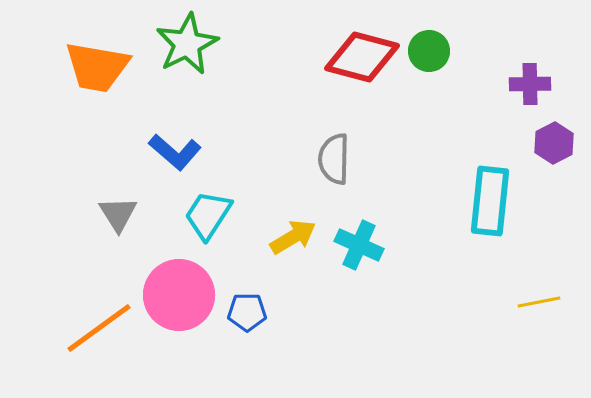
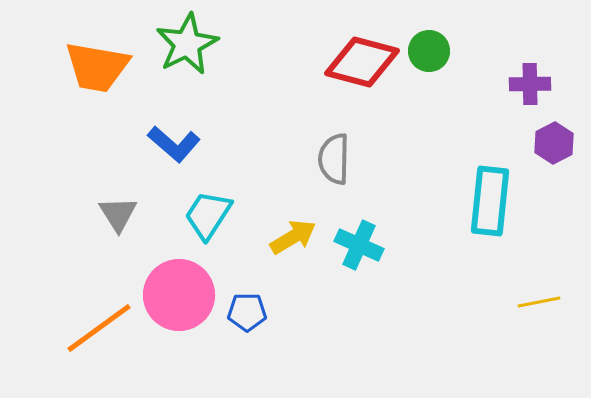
red diamond: moved 5 px down
blue L-shape: moved 1 px left, 8 px up
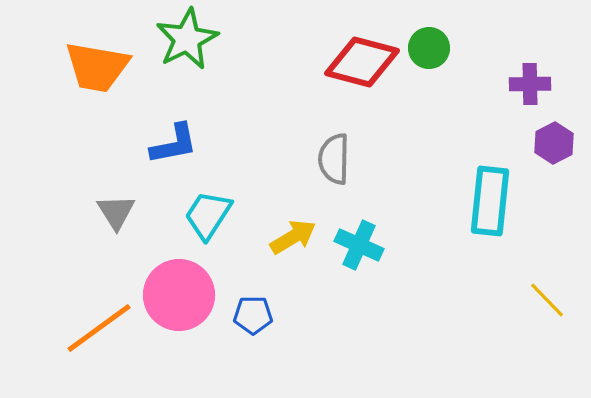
green star: moved 5 px up
green circle: moved 3 px up
blue L-shape: rotated 52 degrees counterclockwise
gray triangle: moved 2 px left, 2 px up
yellow line: moved 8 px right, 2 px up; rotated 57 degrees clockwise
blue pentagon: moved 6 px right, 3 px down
